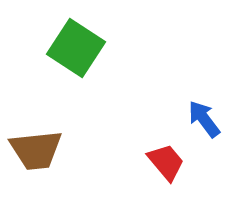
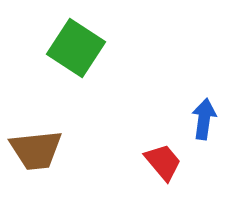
blue arrow: rotated 45 degrees clockwise
red trapezoid: moved 3 px left
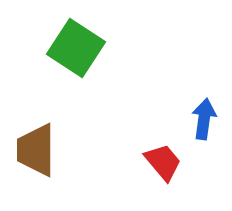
brown trapezoid: rotated 96 degrees clockwise
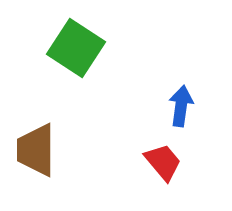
blue arrow: moved 23 px left, 13 px up
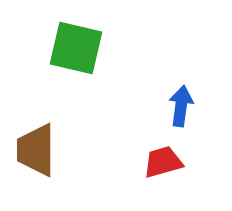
green square: rotated 20 degrees counterclockwise
red trapezoid: rotated 66 degrees counterclockwise
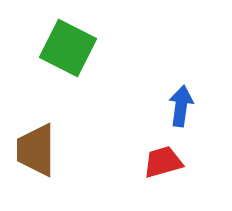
green square: moved 8 px left; rotated 14 degrees clockwise
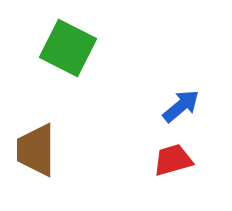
blue arrow: rotated 42 degrees clockwise
red trapezoid: moved 10 px right, 2 px up
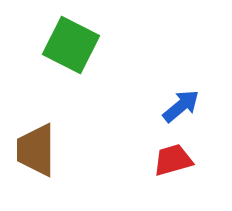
green square: moved 3 px right, 3 px up
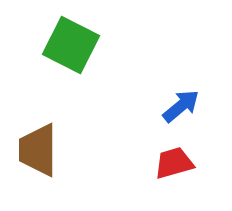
brown trapezoid: moved 2 px right
red trapezoid: moved 1 px right, 3 px down
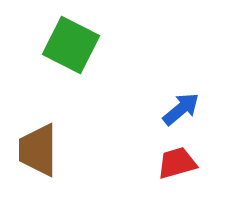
blue arrow: moved 3 px down
red trapezoid: moved 3 px right
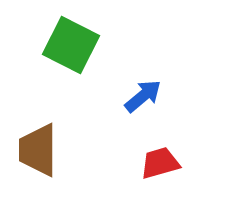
blue arrow: moved 38 px left, 13 px up
red trapezoid: moved 17 px left
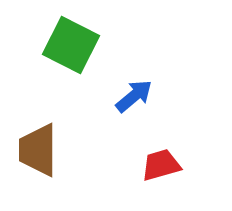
blue arrow: moved 9 px left
red trapezoid: moved 1 px right, 2 px down
